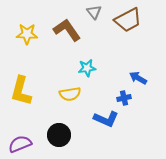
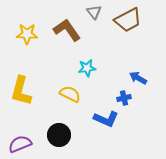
yellow semicircle: rotated 145 degrees counterclockwise
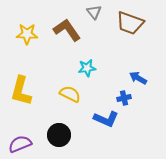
brown trapezoid: moved 2 px right, 3 px down; rotated 48 degrees clockwise
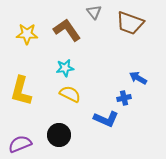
cyan star: moved 22 px left
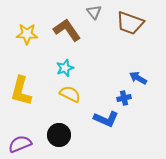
cyan star: rotated 12 degrees counterclockwise
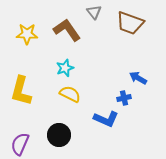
purple semicircle: rotated 45 degrees counterclockwise
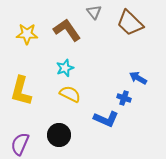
brown trapezoid: rotated 24 degrees clockwise
blue cross: rotated 32 degrees clockwise
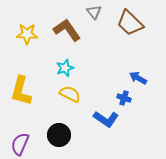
blue L-shape: rotated 10 degrees clockwise
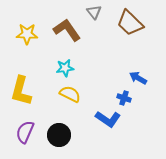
cyan star: rotated 12 degrees clockwise
blue L-shape: moved 2 px right
purple semicircle: moved 5 px right, 12 px up
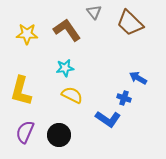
yellow semicircle: moved 2 px right, 1 px down
